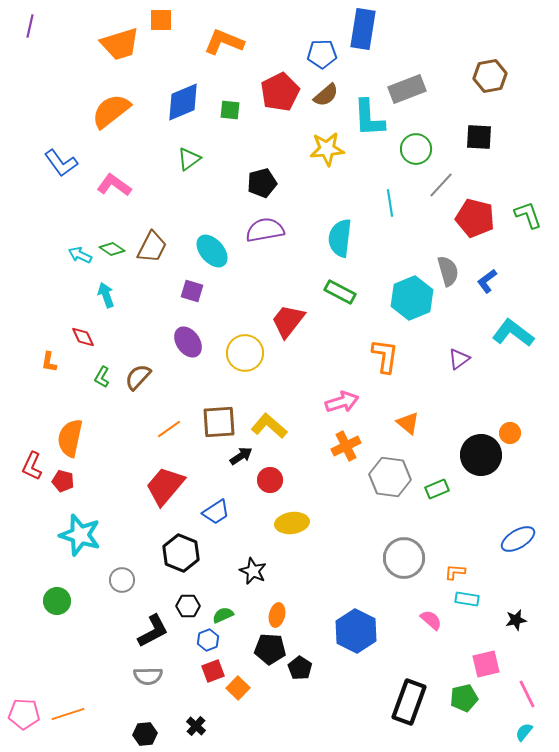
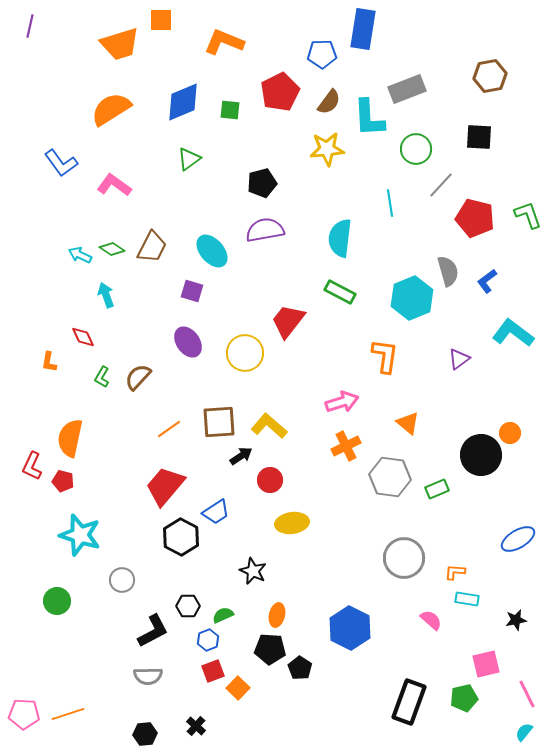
brown semicircle at (326, 95): moved 3 px right, 7 px down; rotated 12 degrees counterclockwise
orange semicircle at (111, 111): moved 2 px up; rotated 6 degrees clockwise
black hexagon at (181, 553): moved 16 px up; rotated 6 degrees clockwise
blue hexagon at (356, 631): moved 6 px left, 3 px up
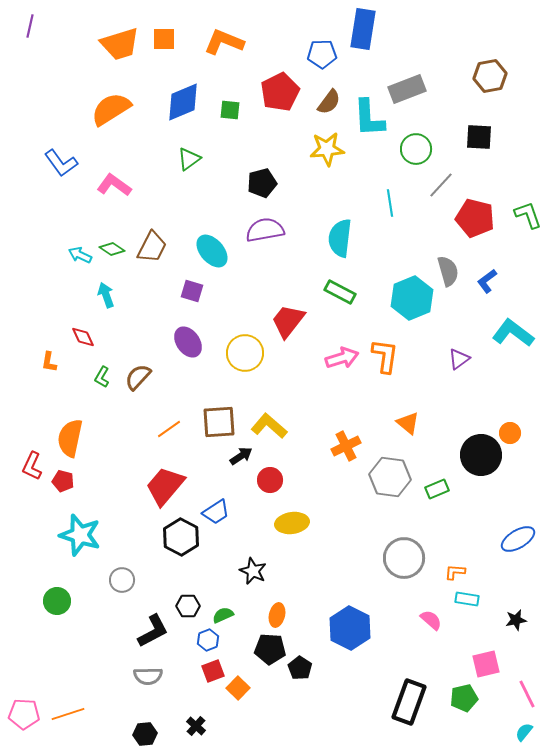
orange square at (161, 20): moved 3 px right, 19 px down
pink arrow at (342, 402): moved 44 px up
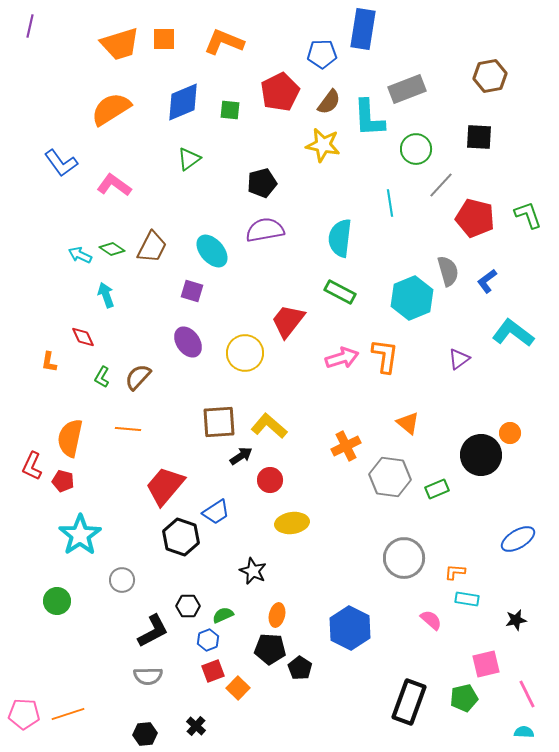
yellow star at (327, 149): moved 4 px left, 4 px up; rotated 16 degrees clockwise
orange line at (169, 429): moved 41 px left; rotated 40 degrees clockwise
cyan star at (80, 535): rotated 21 degrees clockwise
black hexagon at (181, 537): rotated 9 degrees counterclockwise
cyan semicircle at (524, 732): rotated 54 degrees clockwise
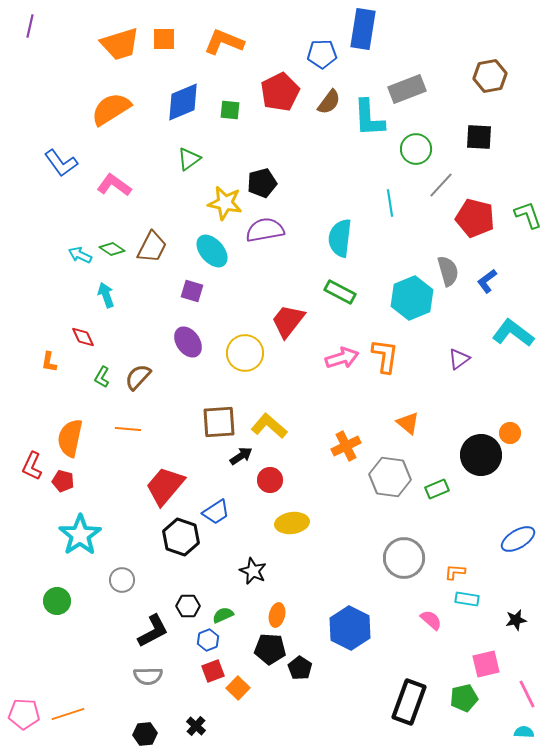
yellow star at (323, 145): moved 98 px left, 58 px down
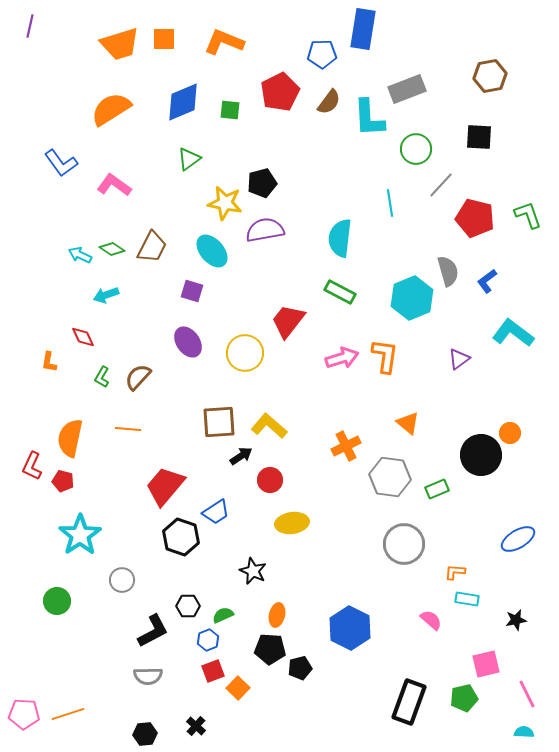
cyan arrow at (106, 295): rotated 90 degrees counterclockwise
gray circle at (404, 558): moved 14 px up
black pentagon at (300, 668): rotated 25 degrees clockwise
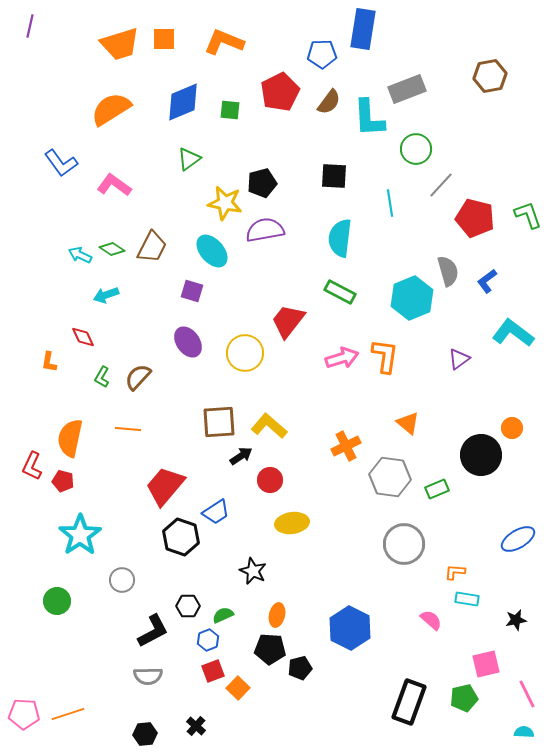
black square at (479, 137): moved 145 px left, 39 px down
orange circle at (510, 433): moved 2 px right, 5 px up
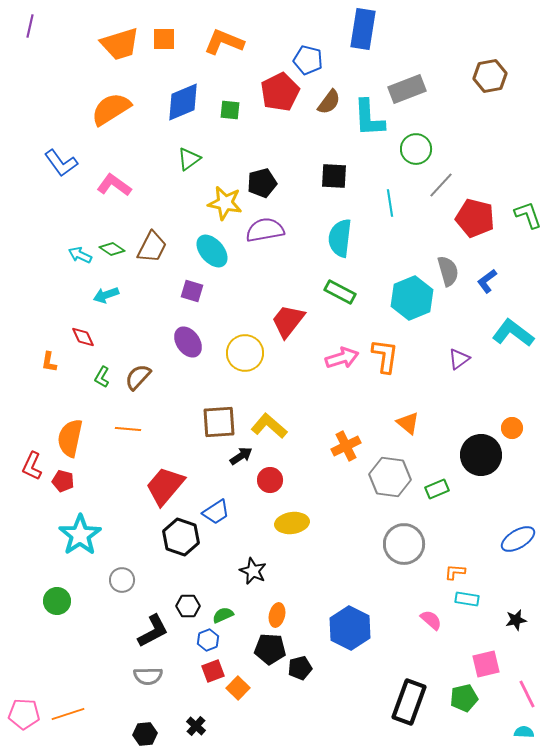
blue pentagon at (322, 54): moved 14 px left, 6 px down; rotated 16 degrees clockwise
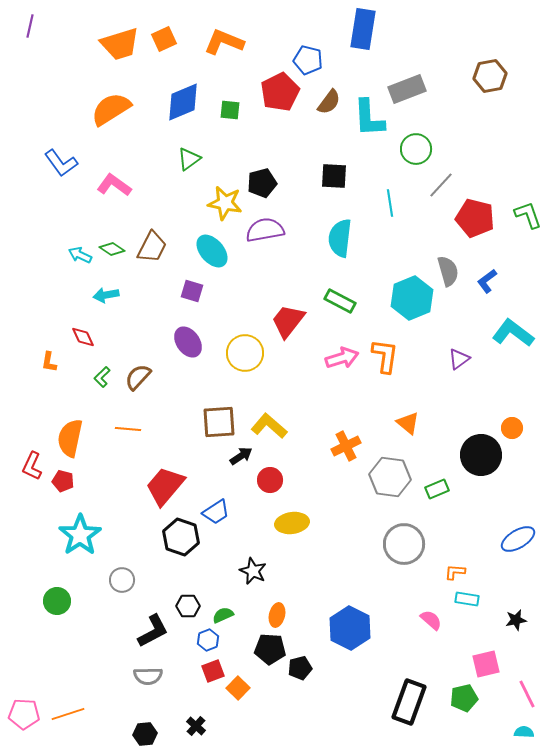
orange square at (164, 39): rotated 25 degrees counterclockwise
green rectangle at (340, 292): moved 9 px down
cyan arrow at (106, 295): rotated 10 degrees clockwise
green L-shape at (102, 377): rotated 15 degrees clockwise
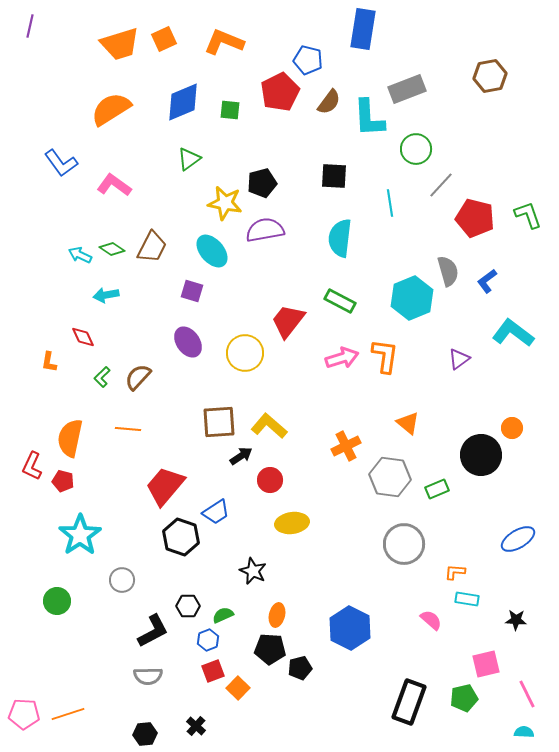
black star at (516, 620): rotated 15 degrees clockwise
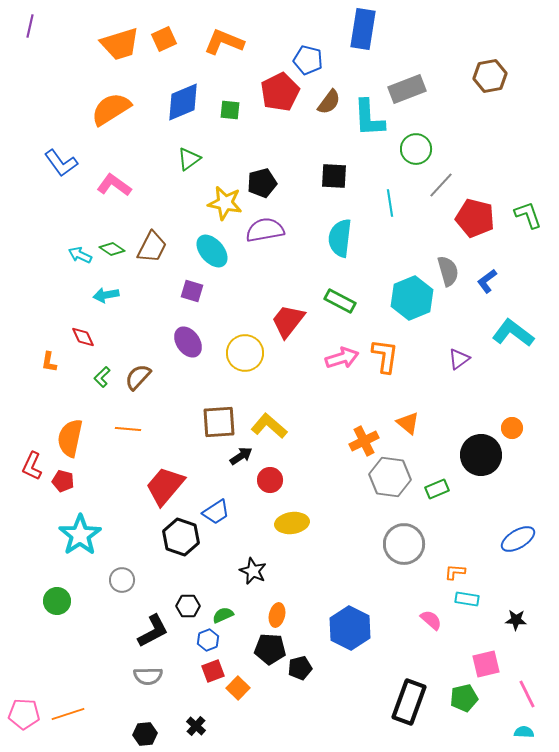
orange cross at (346, 446): moved 18 px right, 5 px up
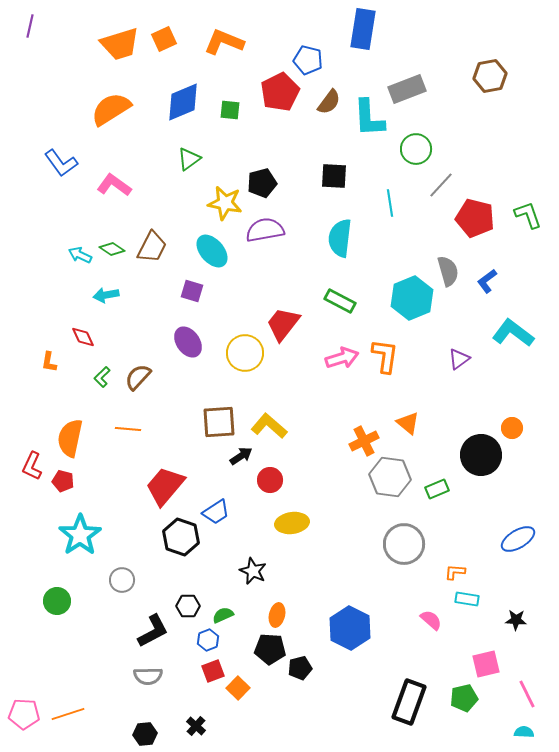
red trapezoid at (288, 321): moved 5 px left, 3 px down
